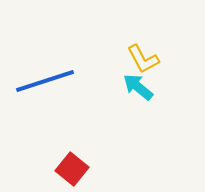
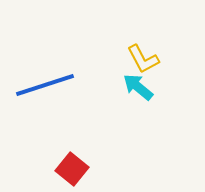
blue line: moved 4 px down
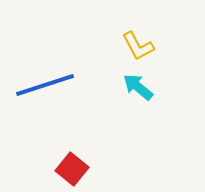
yellow L-shape: moved 5 px left, 13 px up
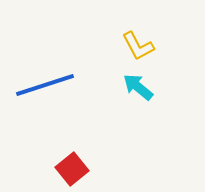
red square: rotated 12 degrees clockwise
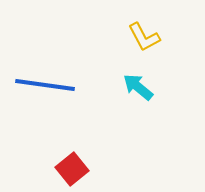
yellow L-shape: moved 6 px right, 9 px up
blue line: rotated 26 degrees clockwise
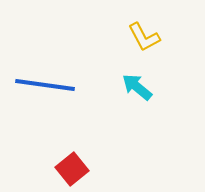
cyan arrow: moved 1 px left
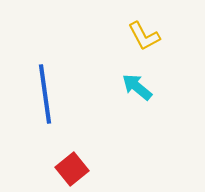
yellow L-shape: moved 1 px up
blue line: moved 9 px down; rotated 74 degrees clockwise
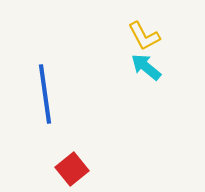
cyan arrow: moved 9 px right, 20 px up
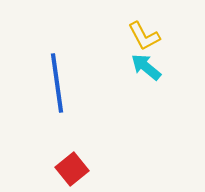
blue line: moved 12 px right, 11 px up
